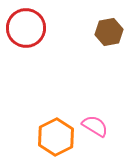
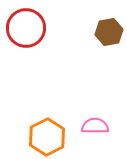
pink semicircle: rotated 32 degrees counterclockwise
orange hexagon: moved 9 px left
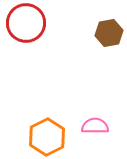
red circle: moved 5 px up
brown hexagon: moved 1 px down
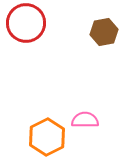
brown hexagon: moved 5 px left, 1 px up
pink semicircle: moved 10 px left, 6 px up
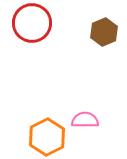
red circle: moved 6 px right
brown hexagon: rotated 12 degrees counterclockwise
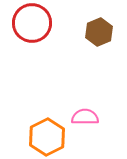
brown hexagon: moved 5 px left
pink semicircle: moved 3 px up
